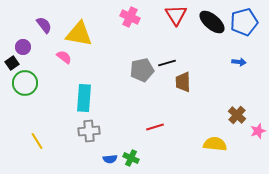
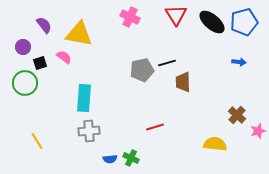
black square: moved 28 px right; rotated 16 degrees clockwise
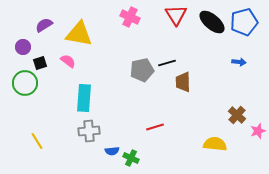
purple semicircle: rotated 84 degrees counterclockwise
pink semicircle: moved 4 px right, 4 px down
blue semicircle: moved 2 px right, 8 px up
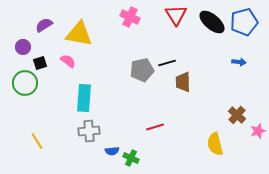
yellow semicircle: rotated 110 degrees counterclockwise
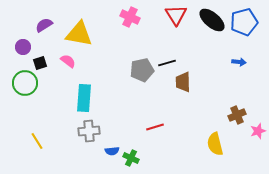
black ellipse: moved 2 px up
brown cross: rotated 24 degrees clockwise
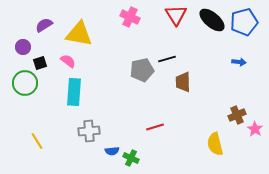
black line: moved 4 px up
cyan rectangle: moved 10 px left, 6 px up
pink star: moved 3 px left, 2 px up; rotated 21 degrees counterclockwise
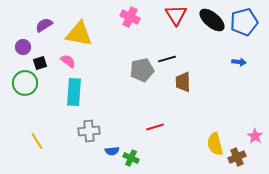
brown cross: moved 42 px down
pink star: moved 7 px down
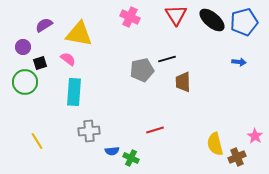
pink semicircle: moved 2 px up
green circle: moved 1 px up
red line: moved 3 px down
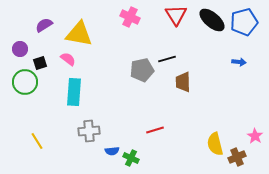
purple circle: moved 3 px left, 2 px down
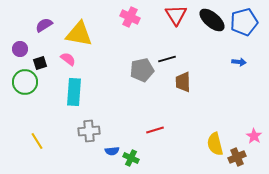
pink star: moved 1 px left
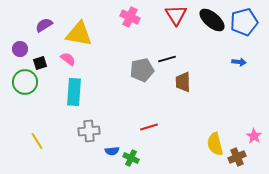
red line: moved 6 px left, 3 px up
